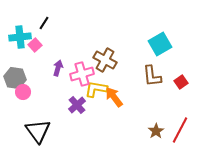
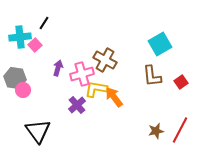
pink circle: moved 2 px up
brown star: rotated 21 degrees clockwise
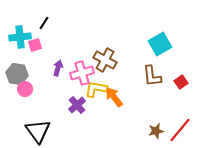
pink square: rotated 24 degrees clockwise
pink cross: moved 1 px up
gray hexagon: moved 2 px right, 4 px up
pink circle: moved 2 px right, 1 px up
red line: rotated 12 degrees clockwise
